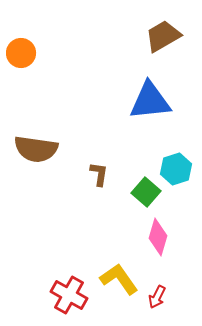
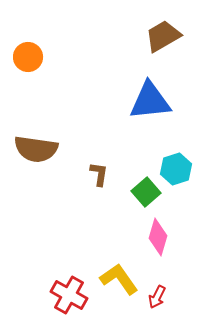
orange circle: moved 7 px right, 4 px down
green square: rotated 8 degrees clockwise
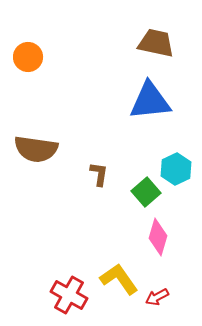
brown trapezoid: moved 7 px left, 7 px down; rotated 42 degrees clockwise
cyan hexagon: rotated 8 degrees counterclockwise
red arrow: rotated 35 degrees clockwise
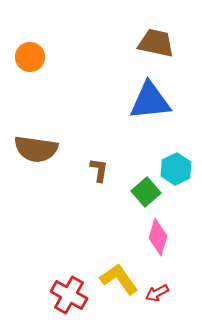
orange circle: moved 2 px right
brown L-shape: moved 4 px up
red arrow: moved 4 px up
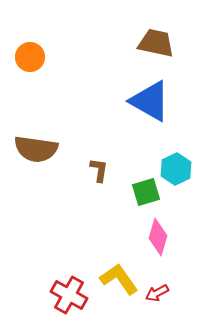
blue triangle: rotated 36 degrees clockwise
green square: rotated 24 degrees clockwise
